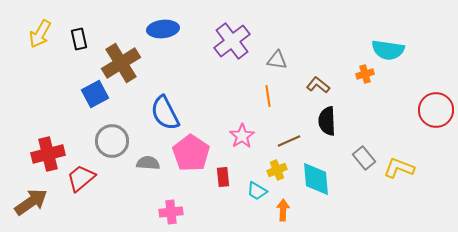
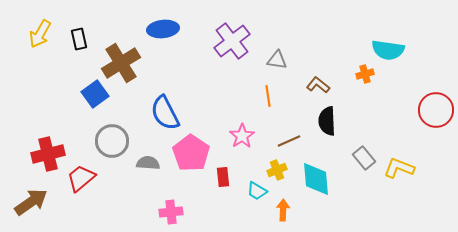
blue square: rotated 8 degrees counterclockwise
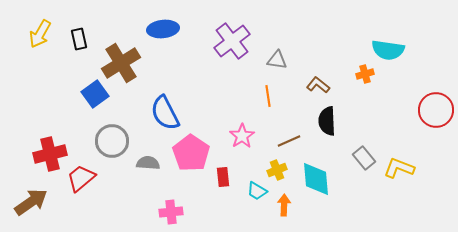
red cross: moved 2 px right
orange arrow: moved 1 px right, 5 px up
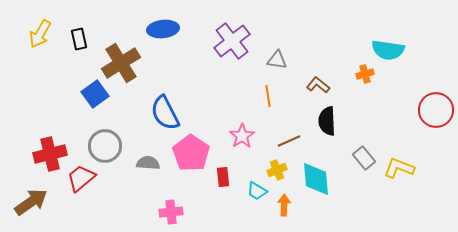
gray circle: moved 7 px left, 5 px down
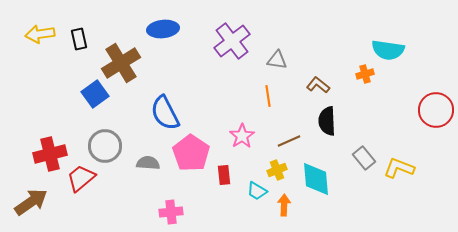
yellow arrow: rotated 52 degrees clockwise
red rectangle: moved 1 px right, 2 px up
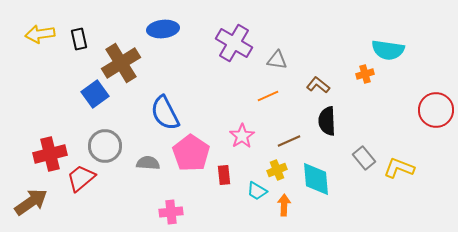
purple cross: moved 2 px right, 2 px down; rotated 21 degrees counterclockwise
orange line: rotated 75 degrees clockwise
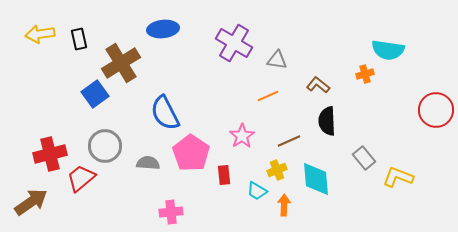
yellow L-shape: moved 1 px left, 9 px down
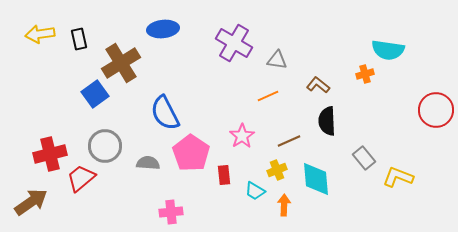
cyan trapezoid: moved 2 px left
